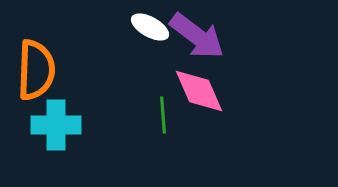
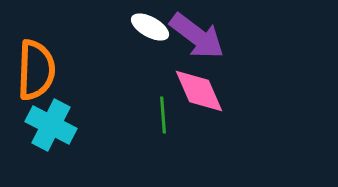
cyan cross: moved 5 px left; rotated 27 degrees clockwise
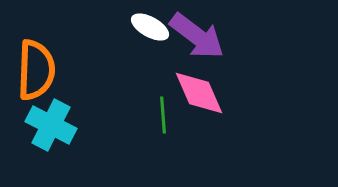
pink diamond: moved 2 px down
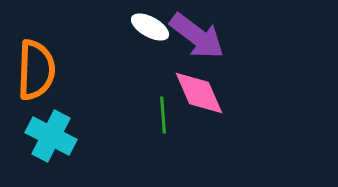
cyan cross: moved 11 px down
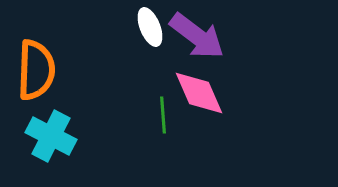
white ellipse: rotated 39 degrees clockwise
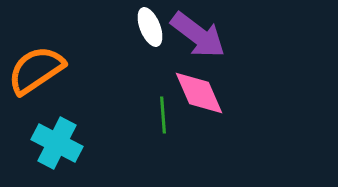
purple arrow: moved 1 px right, 1 px up
orange semicircle: rotated 126 degrees counterclockwise
cyan cross: moved 6 px right, 7 px down
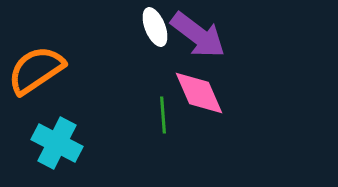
white ellipse: moved 5 px right
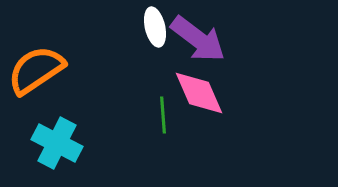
white ellipse: rotated 9 degrees clockwise
purple arrow: moved 4 px down
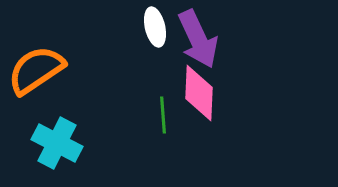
purple arrow: rotated 28 degrees clockwise
pink diamond: rotated 26 degrees clockwise
